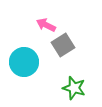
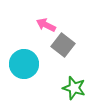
gray square: rotated 20 degrees counterclockwise
cyan circle: moved 2 px down
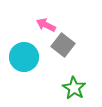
cyan circle: moved 7 px up
green star: rotated 15 degrees clockwise
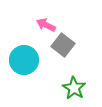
cyan circle: moved 3 px down
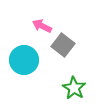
pink arrow: moved 4 px left, 1 px down
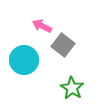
green star: moved 2 px left
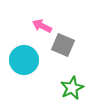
gray square: rotated 15 degrees counterclockwise
green star: rotated 15 degrees clockwise
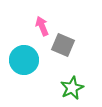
pink arrow: rotated 42 degrees clockwise
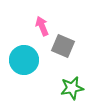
gray square: moved 1 px down
green star: rotated 15 degrees clockwise
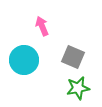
gray square: moved 10 px right, 11 px down
green star: moved 6 px right
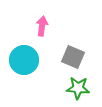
pink arrow: rotated 30 degrees clockwise
green star: rotated 15 degrees clockwise
